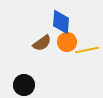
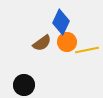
blue diamond: rotated 20 degrees clockwise
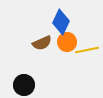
brown semicircle: rotated 12 degrees clockwise
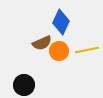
orange circle: moved 8 px left, 9 px down
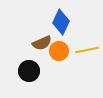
black circle: moved 5 px right, 14 px up
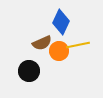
yellow line: moved 9 px left, 5 px up
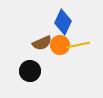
blue diamond: moved 2 px right
orange circle: moved 1 px right, 6 px up
black circle: moved 1 px right
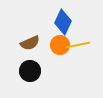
brown semicircle: moved 12 px left
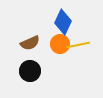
orange circle: moved 1 px up
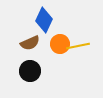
blue diamond: moved 19 px left, 2 px up
yellow line: moved 1 px down
